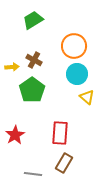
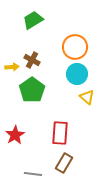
orange circle: moved 1 px right, 1 px down
brown cross: moved 2 px left
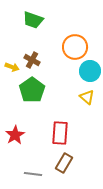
green trapezoid: rotated 130 degrees counterclockwise
yellow arrow: rotated 24 degrees clockwise
cyan circle: moved 13 px right, 3 px up
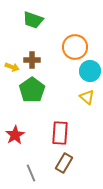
brown cross: rotated 28 degrees counterclockwise
gray line: moved 2 px left, 1 px up; rotated 60 degrees clockwise
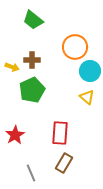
green trapezoid: rotated 20 degrees clockwise
green pentagon: rotated 10 degrees clockwise
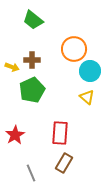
orange circle: moved 1 px left, 2 px down
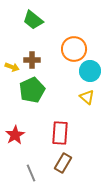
brown rectangle: moved 1 px left
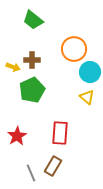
yellow arrow: moved 1 px right
cyan circle: moved 1 px down
red star: moved 2 px right, 1 px down
brown rectangle: moved 10 px left, 3 px down
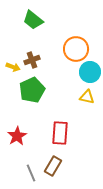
orange circle: moved 2 px right
brown cross: rotated 21 degrees counterclockwise
yellow triangle: rotated 28 degrees counterclockwise
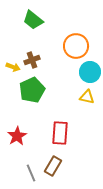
orange circle: moved 3 px up
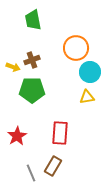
green trapezoid: rotated 40 degrees clockwise
orange circle: moved 2 px down
green pentagon: rotated 25 degrees clockwise
yellow triangle: rotated 21 degrees counterclockwise
